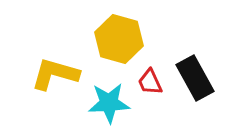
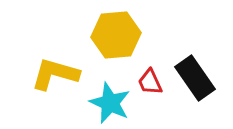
yellow hexagon: moved 3 px left, 4 px up; rotated 21 degrees counterclockwise
black rectangle: rotated 6 degrees counterclockwise
cyan star: moved 1 px right; rotated 27 degrees clockwise
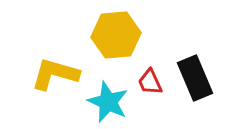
black rectangle: rotated 12 degrees clockwise
cyan star: moved 2 px left, 1 px up
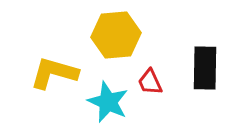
yellow L-shape: moved 1 px left, 1 px up
black rectangle: moved 10 px right, 10 px up; rotated 24 degrees clockwise
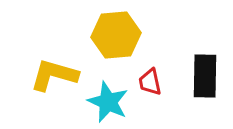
black rectangle: moved 8 px down
yellow L-shape: moved 2 px down
red trapezoid: rotated 12 degrees clockwise
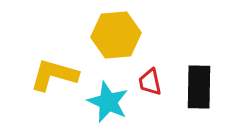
black rectangle: moved 6 px left, 11 px down
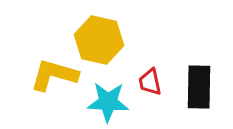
yellow hexagon: moved 17 px left, 5 px down; rotated 18 degrees clockwise
cyan star: rotated 21 degrees counterclockwise
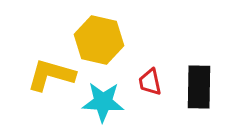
yellow L-shape: moved 3 px left
cyan star: moved 5 px left
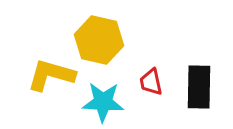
red trapezoid: moved 1 px right
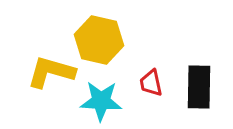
yellow L-shape: moved 3 px up
red trapezoid: moved 1 px down
cyan star: moved 2 px left, 1 px up
